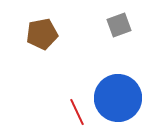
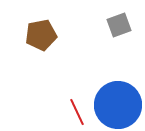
brown pentagon: moved 1 px left, 1 px down
blue circle: moved 7 px down
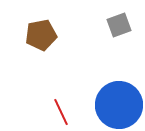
blue circle: moved 1 px right
red line: moved 16 px left
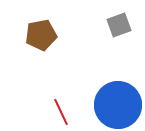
blue circle: moved 1 px left
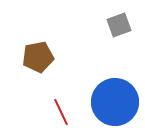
brown pentagon: moved 3 px left, 22 px down
blue circle: moved 3 px left, 3 px up
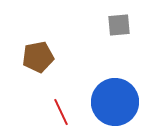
gray square: rotated 15 degrees clockwise
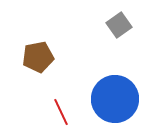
gray square: rotated 30 degrees counterclockwise
blue circle: moved 3 px up
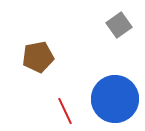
red line: moved 4 px right, 1 px up
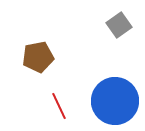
blue circle: moved 2 px down
red line: moved 6 px left, 5 px up
